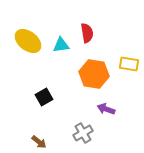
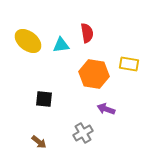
black square: moved 2 px down; rotated 36 degrees clockwise
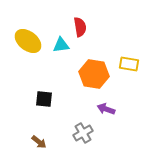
red semicircle: moved 7 px left, 6 px up
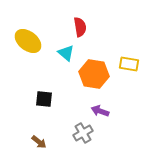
cyan triangle: moved 5 px right, 8 px down; rotated 48 degrees clockwise
purple arrow: moved 6 px left, 2 px down
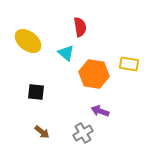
black square: moved 8 px left, 7 px up
brown arrow: moved 3 px right, 10 px up
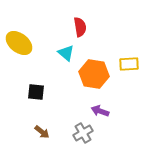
yellow ellipse: moved 9 px left, 2 px down
yellow rectangle: rotated 12 degrees counterclockwise
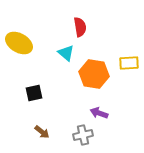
yellow ellipse: rotated 8 degrees counterclockwise
yellow rectangle: moved 1 px up
black square: moved 2 px left, 1 px down; rotated 18 degrees counterclockwise
purple arrow: moved 1 px left, 2 px down
gray cross: moved 2 px down; rotated 18 degrees clockwise
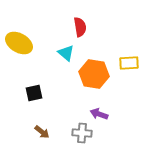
purple arrow: moved 1 px down
gray cross: moved 1 px left, 2 px up; rotated 18 degrees clockwise
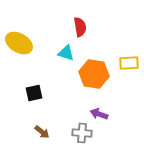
cyan triangle: rotated 24 degrees counterclockwise
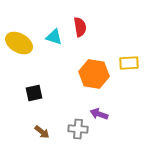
cyan triangle: moved 12 px left, 16 px up
gray cross: moved 4 px left, 4 px up
